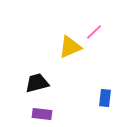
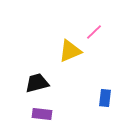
yellow triangle: moved 4 px down
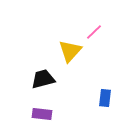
yellow triangle: rotated 25 degrees counterclockwise
black trapezoid: moved 6 px right, 4 px up
